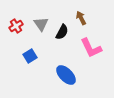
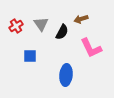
brown arrow: moved 1 px down; rotated 80 degrees counterclockwise
blue square: rotated 32 degrees clockwise
blue ellipse: rotated 50 degrees clockwise
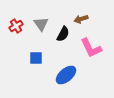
black semicircle: moved 1 px right, 2 px down
blue square: moved 6 px right, 2 px down
blue ellipse: rotated 45 degrees clockwise
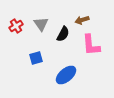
brown arrow: moved 1 px right, 1 px down
pink L-shape: moved 3 px up; rotated 20 degrees clockwise
blue square: rotated 16 degrees counterclockwise
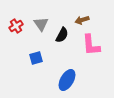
black semicircle: moved 1 px left, 1 px down
blue ellipse: moved 1 px right, 5 px down; rotated 20 degrees counterclockwise
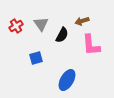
brown arrow: moved 1 px down
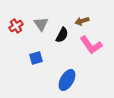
pink L-shape: rotated 30 degrees counterclockwise
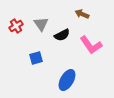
brown arrow: moved 7 px up; rotated 40 degrees clockwise
black semicircle: rotated 35 degrees clockwise
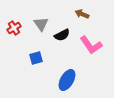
red cross: moved 2 px left, 2 px down
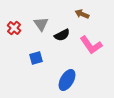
red cross: rotated 16 degrees counterclockwise
